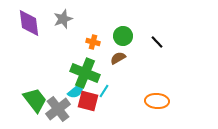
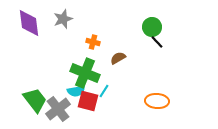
green circle: moved 29 px right, 9 px up
cyan semicircle: rotated 30 degrees clockwise
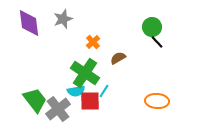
orange cross: rotated 32 degrees clockwise
green cross: rotated 12 degrees clockwise
red square: moved 2 px right; rotated 15 degrees counterclockwise
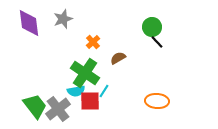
green trapezoid: moved 6 px down
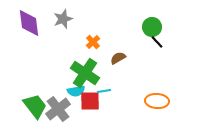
cyan line: rotated 48 degrees clockwise
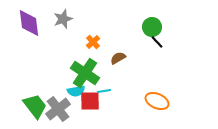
orange ellipse: rotated 20 degrees clockwise
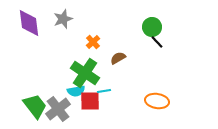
orange ellipse: rotated 15 degrees counterclockwise
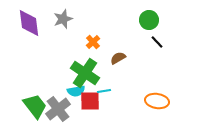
green circle: moved 3 px left, 7 px up
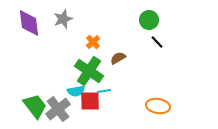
green cross: moved 4 px right, 2 px up
orange ellipse: moved 1 px right, 5 px down
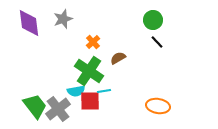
green circle: moved 4 px right
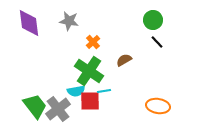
gray star: moved 6 px right, 2 px down; rotated 30 degrees clockwise
brown semicircle: moved 6 px right, 2 px down
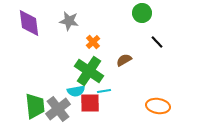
green circle: moved 11 px left, 7 px up
red square: moved 2 px down
green trapezoid: rotated 32 degrees clockwise
